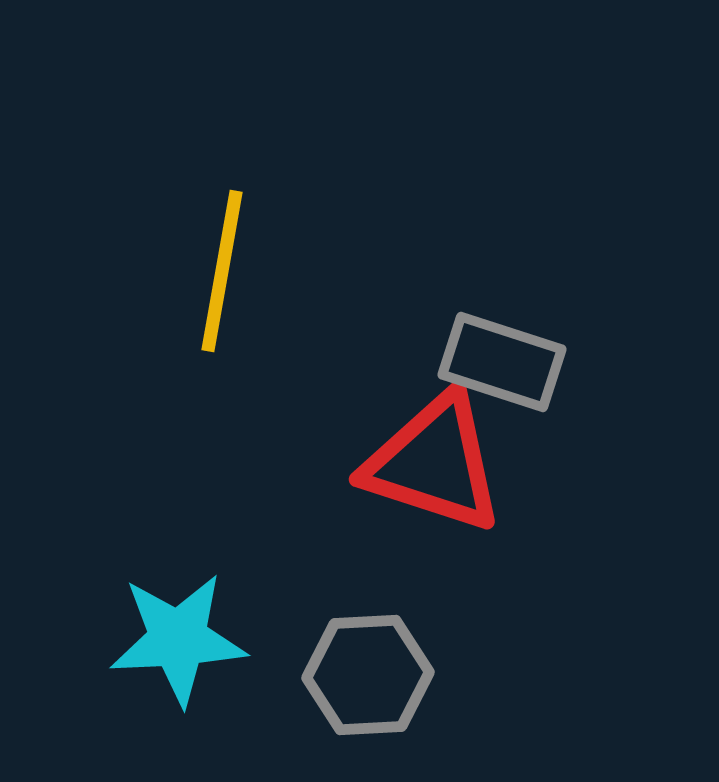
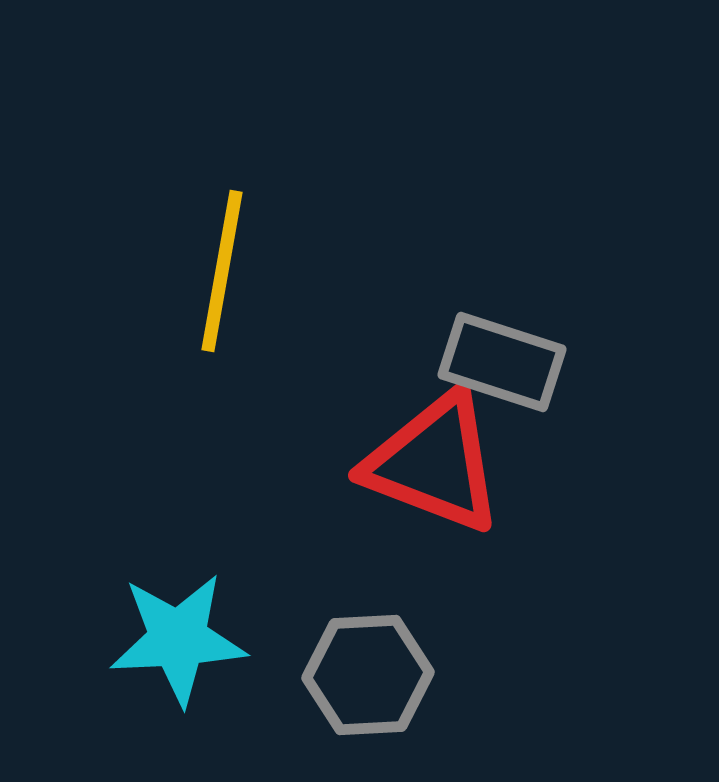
red triangle: rotated 3 degrees clockwise
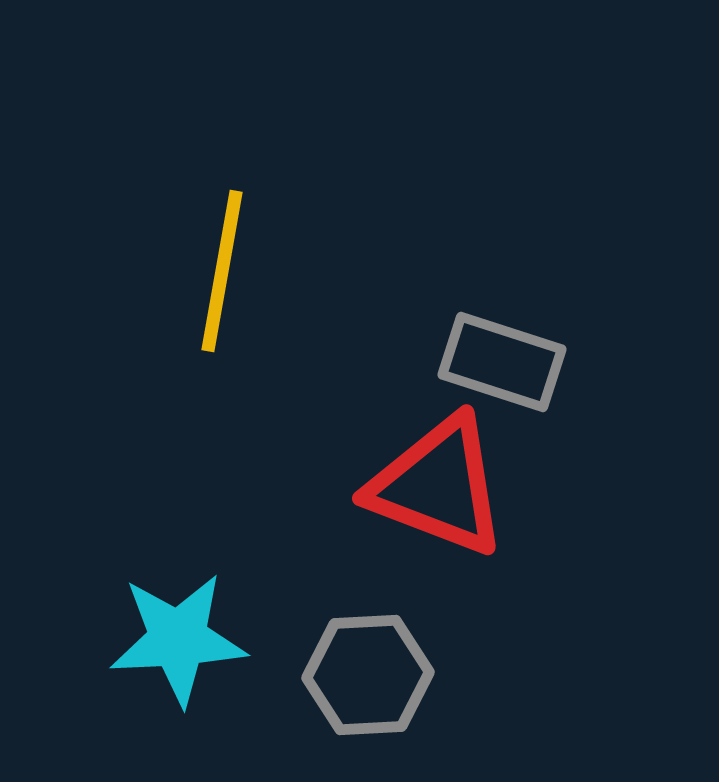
red triangle: moved 4 px right, 23 px down
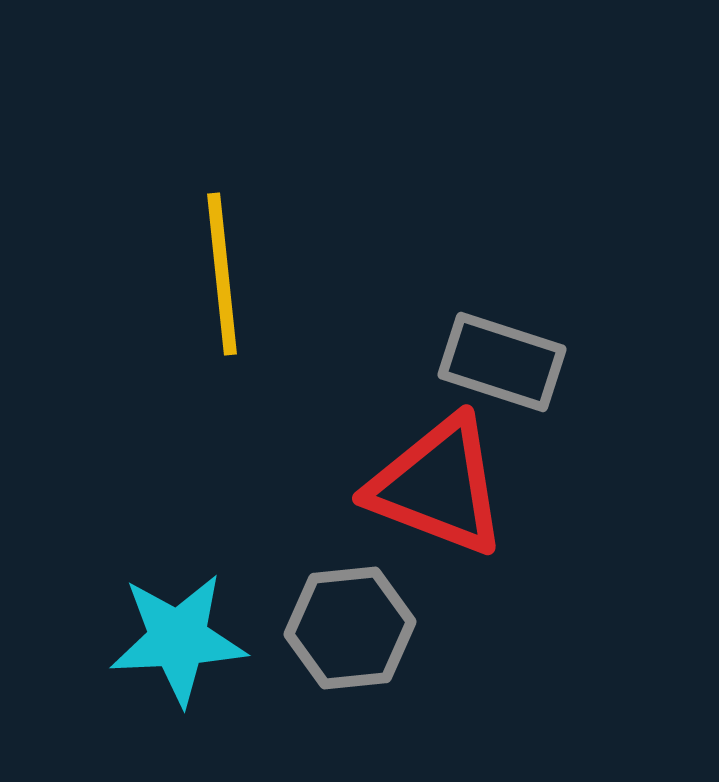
yellow line: moved 3 px down; rotated 16 degrees counterclockwise
gray hexagon: moved 18 px left, 47 px up; rotated 3 degrees counterclockwise
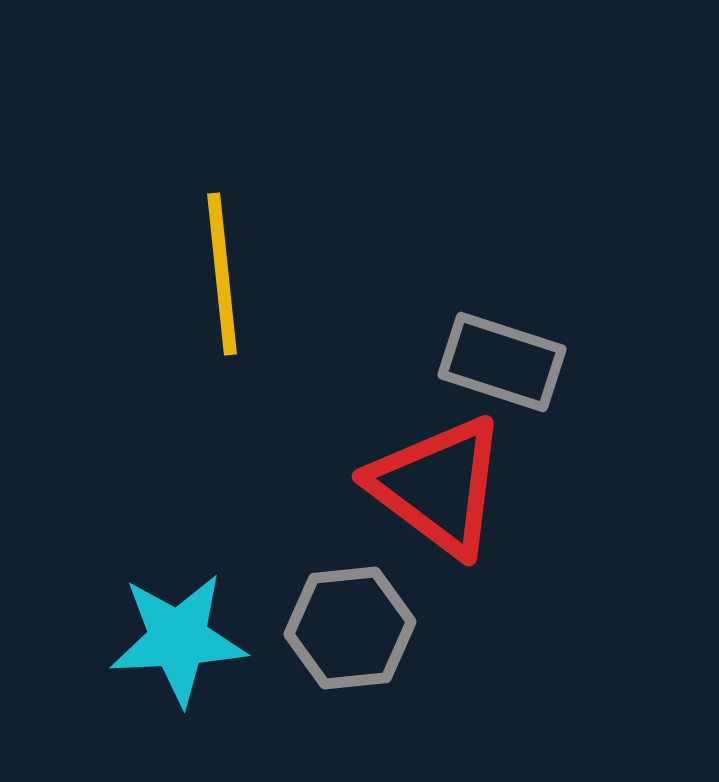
red triangle: rotated 16 degrees clockwise
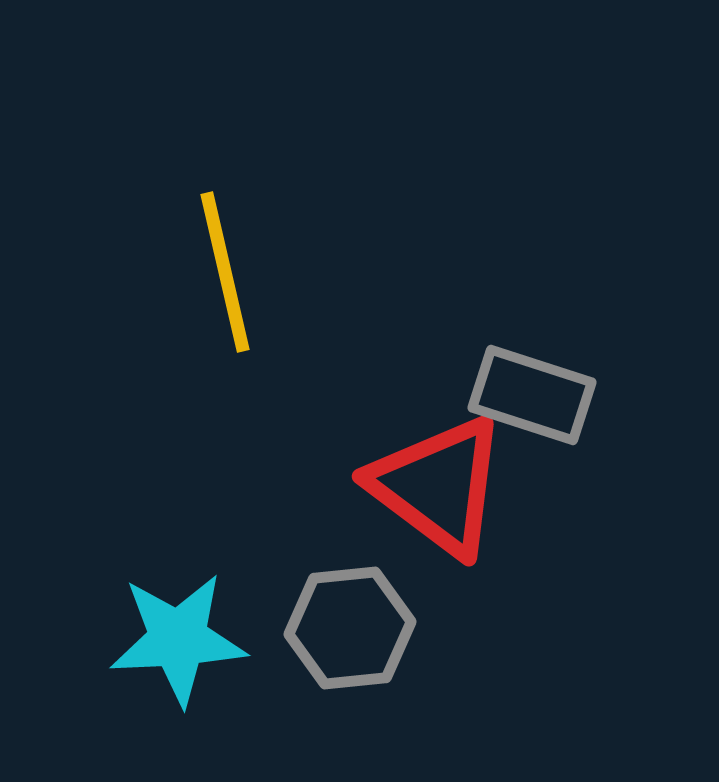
yellow line: moved 3 px right, 2 px up; rotated 7 degrees counterclockwise
gray rectangle: moved 30 px right, 33 px down
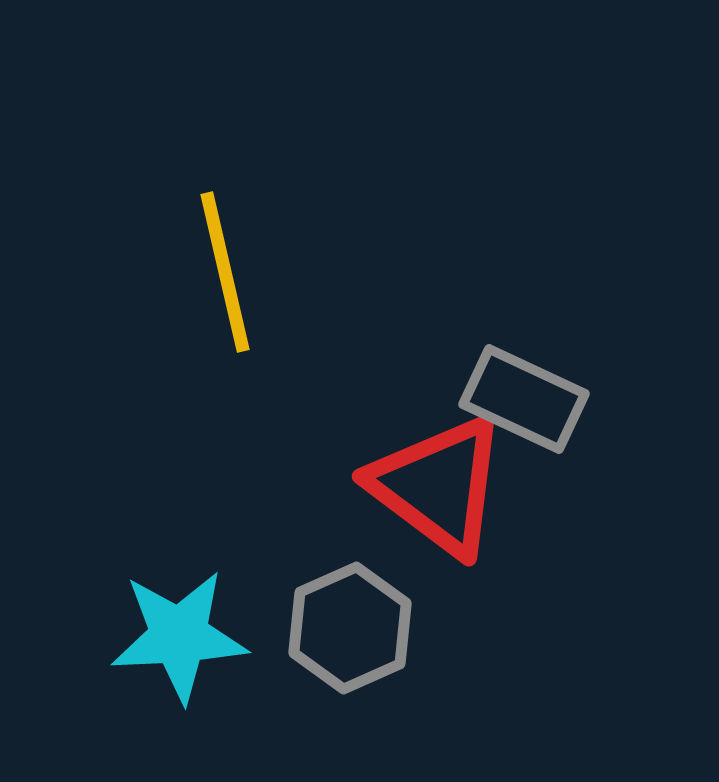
gray rectangle: moved 8 px left, 4 px down; rotated 7 degrees clockwise
gray hexagon: rotated 18 degrees counterclockwise
cyan star: moved 1 px right, 3 px up
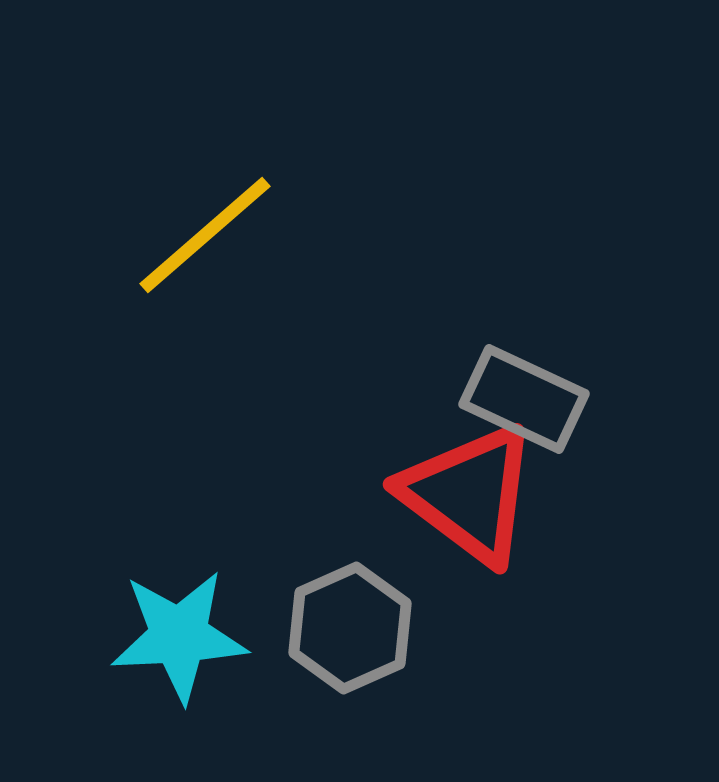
yellow line: moved 20 px left, 37 px up; rotated 62 degrees clockwise
red triangle: moved 31 px right, 8 px down
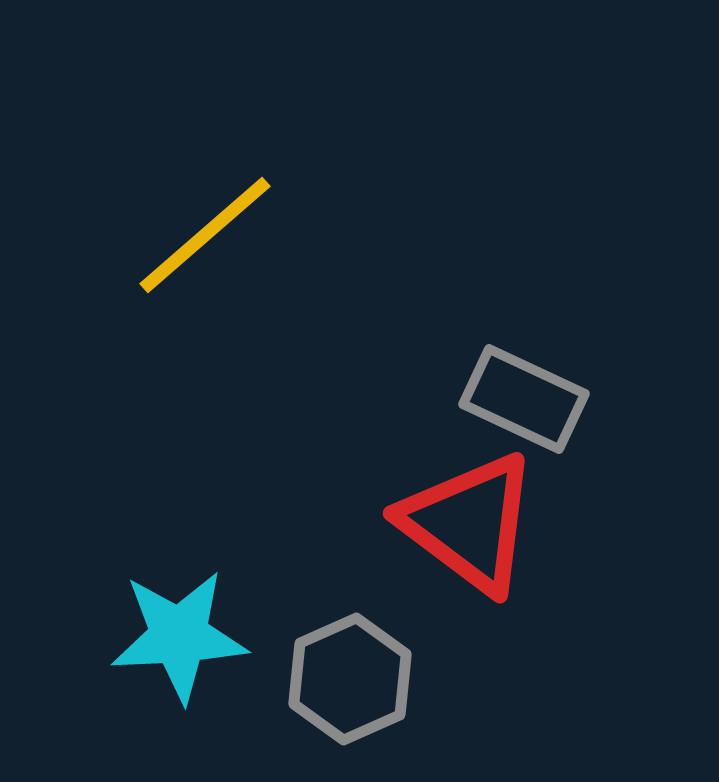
red triangle: moved 29 px down
gray hexagon: moved 51 px down
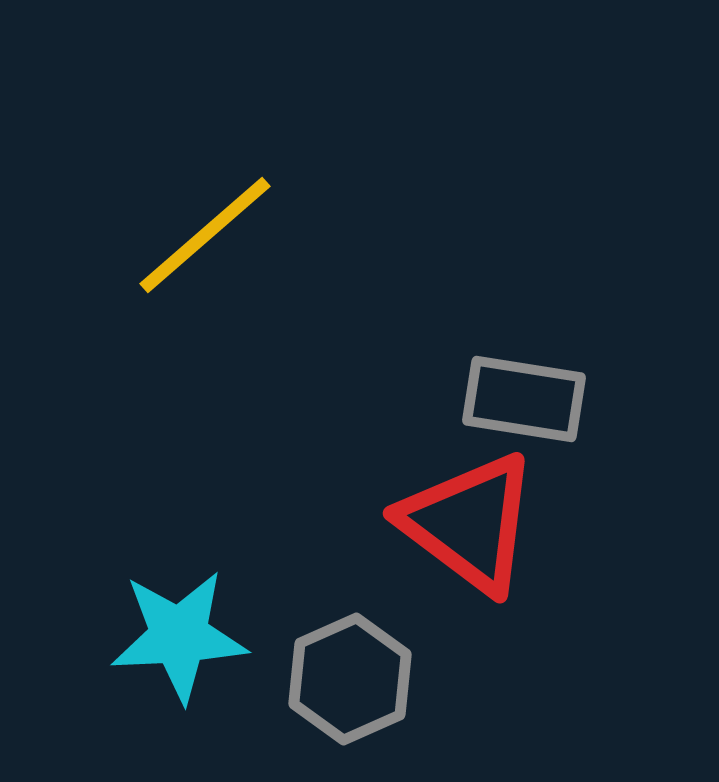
gray rectangle: rotated 16 degrees counterclockwise
